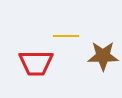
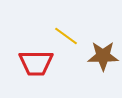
yellow line: rotated 35 degrees clockwise
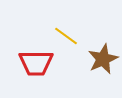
brown star: moved 3 px down; rotated 24 degrees counterclockwise
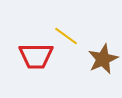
red trapezoid: moved 7 px up
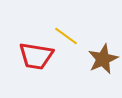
red trapezoid: rotated 9 degrees clockwise
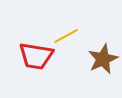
yellow line: rotated 65 degrees counterclockwise
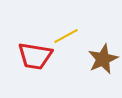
red trapezoid: moved 1 px left
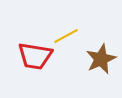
brown star: moved 2 px left
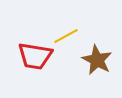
brown star: moved 4 px left, 1 px down; rotated 20 degrees counterclockwise
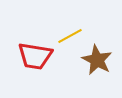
yellow line: moved 4 px right
